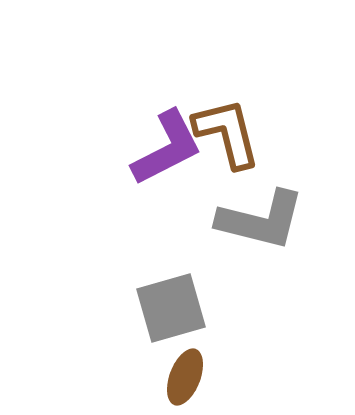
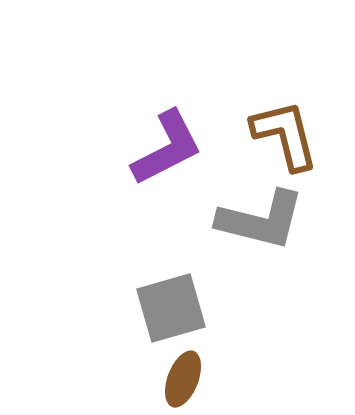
brown L-shape: moved 58 px right, 2 px down
brown ellipse: moved 2 px left, 2 px down
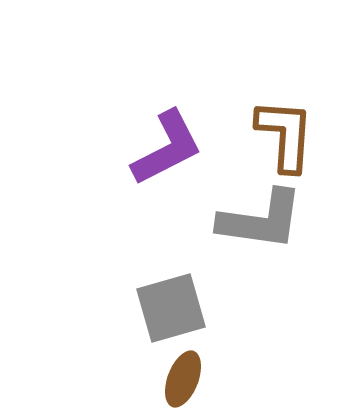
brown L-shape: rotated 18 degrees clockwise
gray L-shape: rotated 6 degrees counterclockwise
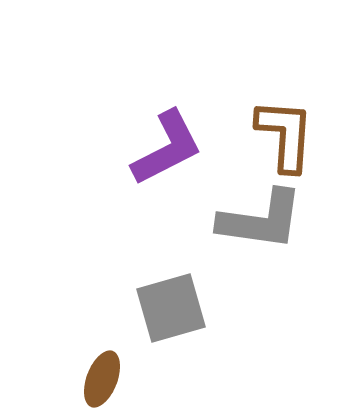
brown ellipse: moved 81 px left
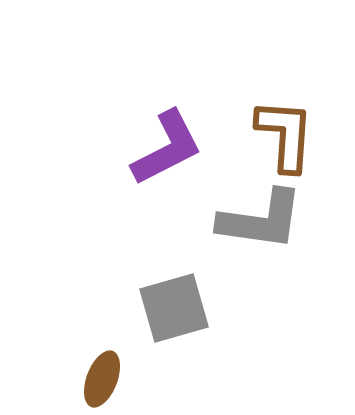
gray square: moved 3 px right
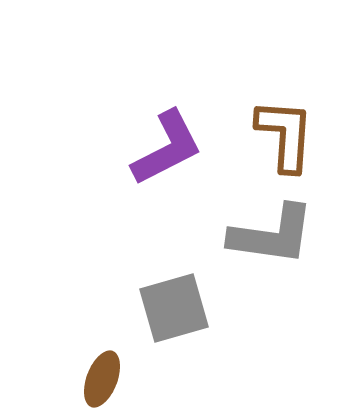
gray L-shape: moved 11 px right, 15 px down
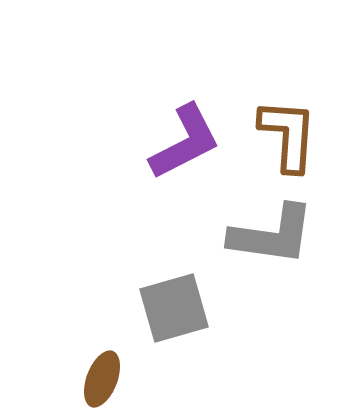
brown L-shape: moved 3 px right
purple L-shape: moved 18 px right, 6 px up
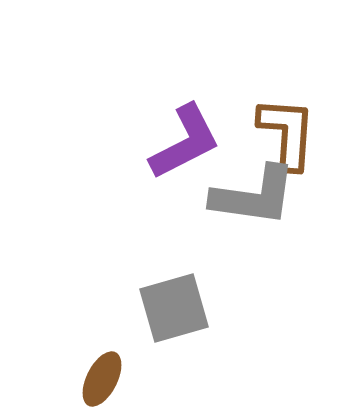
brown L-shape: moved 1 px left, 2 px up
gray L-shape: moved 18 px left, 39 px up
brown ellipse: rotated 6 degrees clockwise
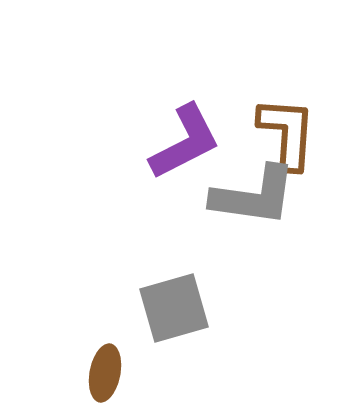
brown ellipse: moved 3 px right, 6 px up; rotated 16 degrees counterclockwise
